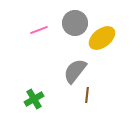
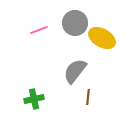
yellow ellipse: rotated 68 degrees clockwise
brown line: moved 1 px right, 2 px down
green cross: rotated 18 degrees clockwise
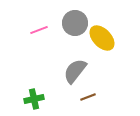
yellow ellipse: rotated 16 degrees clockwise
brown line: rotated 63 degrees clockwise
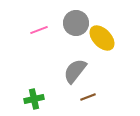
gray circle: moved 1 px right
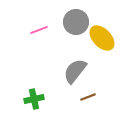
gray circle: moved 1 px up
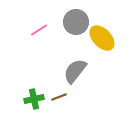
pink line: rotated 12 degrees counterclockwise
brown line: moved 29 px left
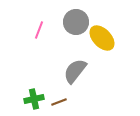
pink line: rotated 36 degrees counterclockwise
brown line: moved 5 px down
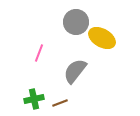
pink line: moved 23 px down
yellow ellipse: rotated 16 degrees counterclockwise
brown line: moved 1 px right, 1 px down
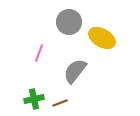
gray circle: moved 7 px left
